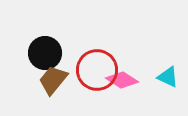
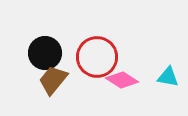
red circle: moved 13 px up
cyan triangle: rotated 15 degrees counterclockwise
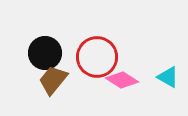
cyan triangle: rotated 20 degrees clockwise
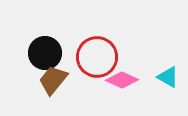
pink diamond: rotated 8 degrees counterclockwise
